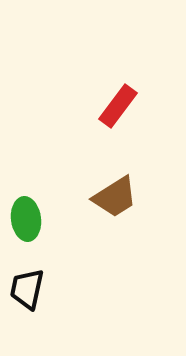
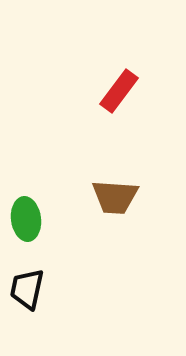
red rectangle: moved 1 px right, 15 px up
brown trapezoid: rotated 36 degrees clockwise
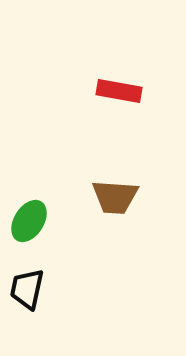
red rectangle: rotated 63 degrees clockwise
green ellipse: moved 3 px right, 2 px down; rotated 39 degrees clockwise
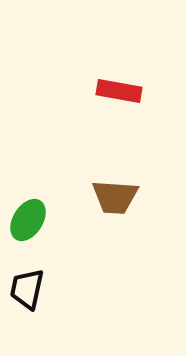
green ellipse: moved 1 px left, 1 px up
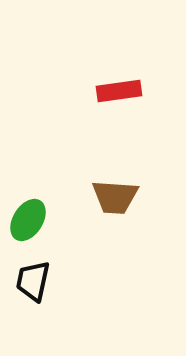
red rectangle: rotated 18 degrees counterclockwise
black trapezoid: moved 6 px right, 8 px up
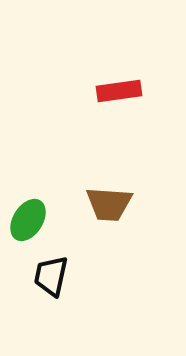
brown trapezoid: moved 6 px left, 7 px down
black trapezoid: moved 18 px right, 5 px up
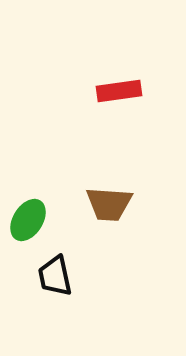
black trapezoid: moved 4 px right; rotated 24 degrees counterclockwise
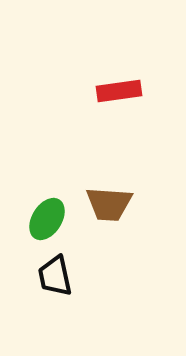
green ellipse: moved 19 px right, 1 px up
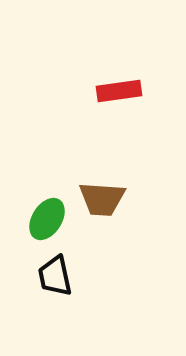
brown trapezoid: moved 7 px left, 5 px up
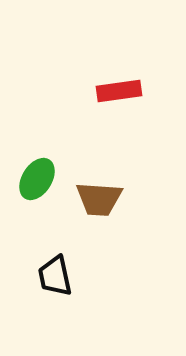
brown trapezoid: moved 3 px left
green ellipse: moved 10 px left, 40 px up
